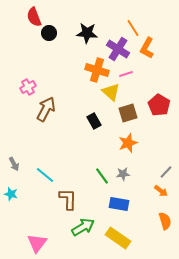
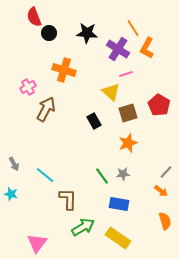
orange cross: moved 33 px left
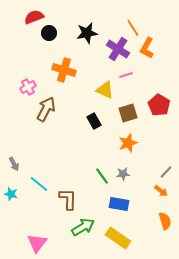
red semicircle: rotated 90 degrees clockwise
black star: rotated 15 degrees counterclockwise
pink line: moved 1 px down
yellow triangle: moved 6 px left, 2 px up; rotated 18 degrees counterclockwise
cyan line: moved 6 px left, 9 px down
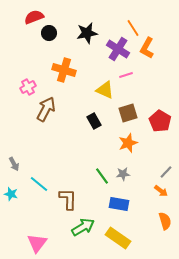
red pentagon: moved 1 px right, 16 px down
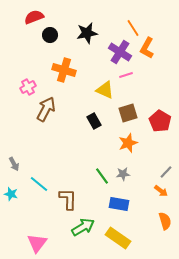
black circle: moved 1 px right, 2 px down
purple cross: moved 2 px right, 3 px down
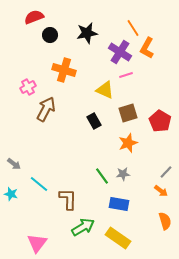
gray arrow: rotated 24 degrees counterclockwise
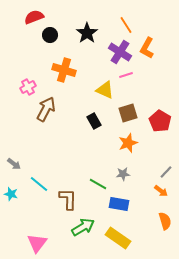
orange line: moved 7 px left, 3 px up
black star: rotated 25 degrees counterclockwise
green line: moved 4 px left, 8 px down; rotated 24 degrees counterclockwise
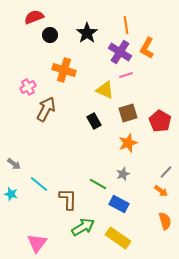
orange line: rotated 24 degrees clockwise
gray star: rotated 16 degrees counterclockwise
blue rectangle: rotated 18 degrees clockwise
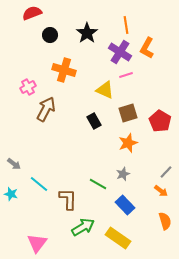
red semicircle: moved 2 px left, 4 px up
blue rectangle: moved 6 px right, 1 px down; rotated 18 degrees clockwise
